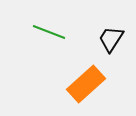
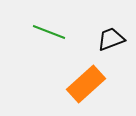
black trapezoid: rotated 36 degrees clockwise
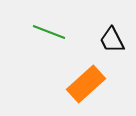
black trapezoid: moved 1 px right, 1 px down; rotated 96 degrees counterclockwise
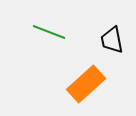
black trapezoid: rotated 16 degrees clockwise
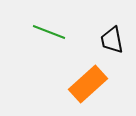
orange rectangle: moved 2 px right
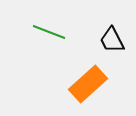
black trapezoid: rotated 16 degrees counterclockwise
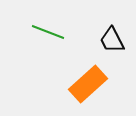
green line: moved 1 px left
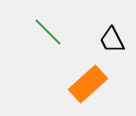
green line: rotated 24 degrees clockwise
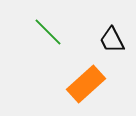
orange rectangle: moved 2 px left
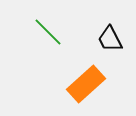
black trapezoid: moved 2 px left, 1 px up
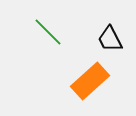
orange rectangle: moved 4 px right, 3 px up
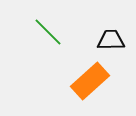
black trapezoid: moved 1 px right, 1 px down; rotated 116 degrees clockwise
